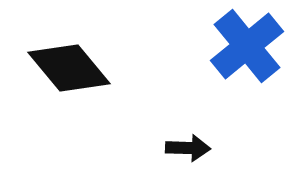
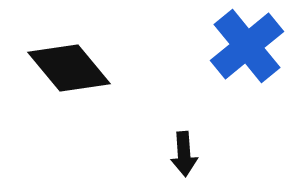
black arrow: moved 4 px left, 6 px down; rotated 84 degrees clockwise
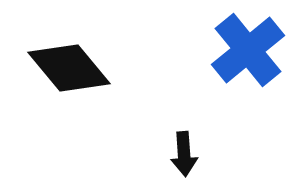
blue cross: moved 1 px right, 4 px down
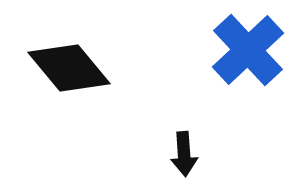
blue cross: rotated 4 degrees counterclockwise
